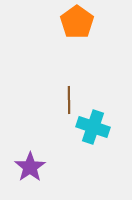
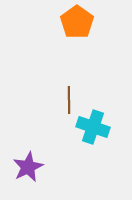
purple star: moved 2 px left; rotated 8 degrees clockwise
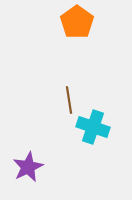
brown line: rotated 8 degrees counterclockwise
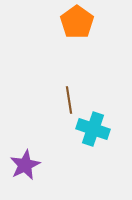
cyan cross: moved 2 px down
purple star: moved 3 px left, 2 px up
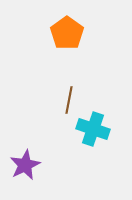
orange pentagon: moved 10 px left, 11 px down
brown line: rotated 20 degrees clockwise
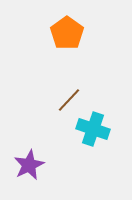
brown line: rotated 32 degrees clockwise
purple star: moved 4 px right
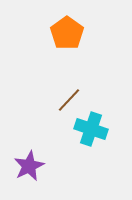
cyan cross: moved 2 px left
purple star: moved 1 px down
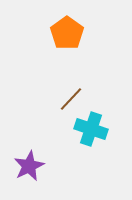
brown line: moved 2 px right, 1 px up
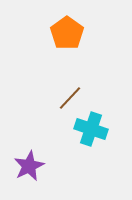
brown line: moved 1 px left, 1 px up
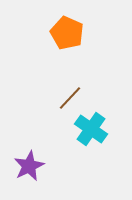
orange pentagon: rotated 12 degrees counterclockwise
cyan cross: rotated 16 degrees clockwise
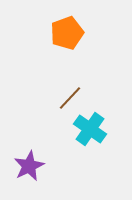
orange pentagon: rotated 28 degrees clockwise
cyan cross: moved 1 px left
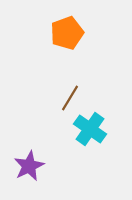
brown line: rotated 12 degrees counterclockwise
